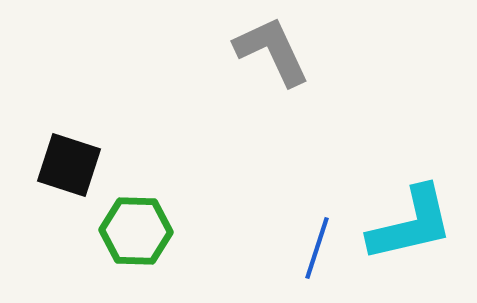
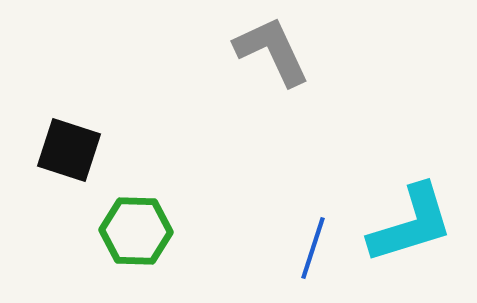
black square: moved 15 px up
cyan L-shape: rotated 4 degrees counterclockwise
blue line: moved 4 px left
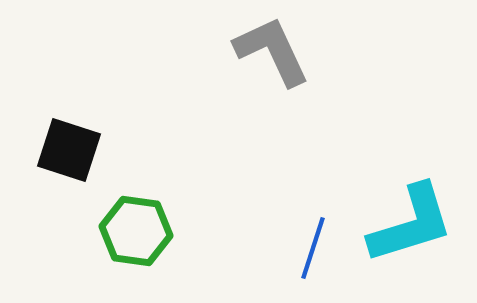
green hexagon: rotated 6 degrees clockwise
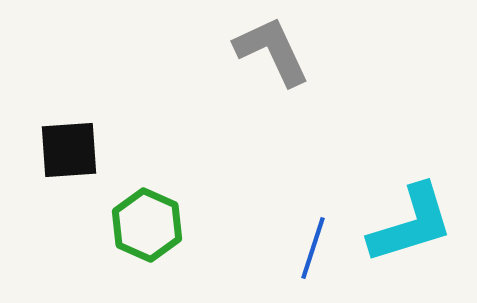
black square: rotated 22 degrees counterclockwise
green hexagon: moved 11 px right, 6 px up; rotated 16 degrees clockwise
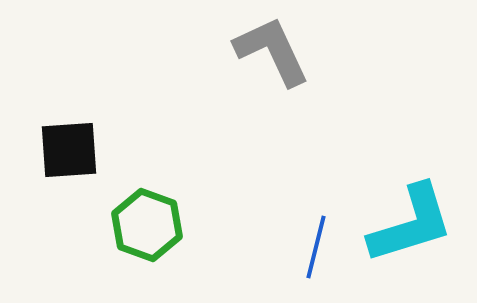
green hexagon: rotated 4 degrees counterclockwise
blue line: moved 3 px right, 1 px up; rotated 4 degrees counterclockwise
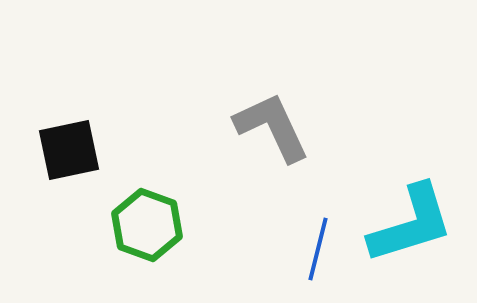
gray L-shape: moved 76 px down
black square: rotated 8 degrees counterclockwise
blue line: moved 2 px right, 2 px down
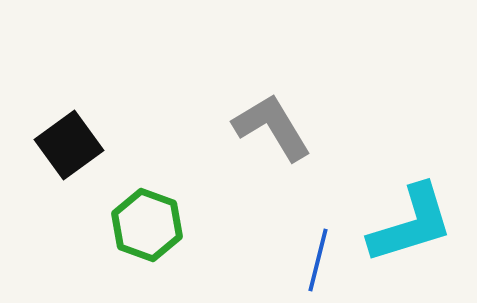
gray L-shape: rotated 6 degrees counterclockwise
black square: moved 5 px up; rotated 24 degrees counterclockwise
blue line: moved 11 px down
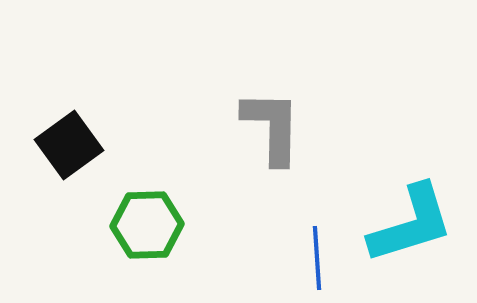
gray L-shape: rotated 32 degrees clockwise
green hexagon: rotated 22 degrees counterclockwise
blue line: moved 1 px left, 2 px up; rotated 18 degrees counterclockwise
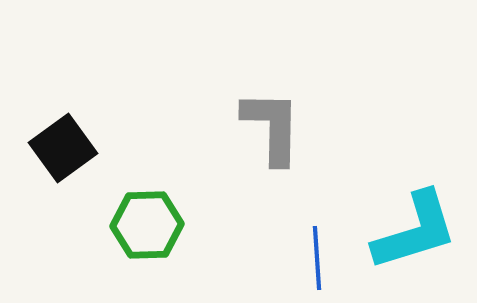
black square: moved 6 px left, 3 px down
cyan L-shape: moved 4 px right, 7 px down
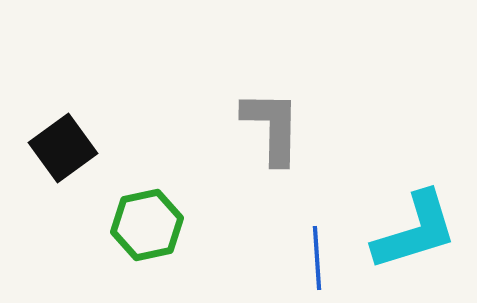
green hexagon: rotated 10 degrees counterclockwise
